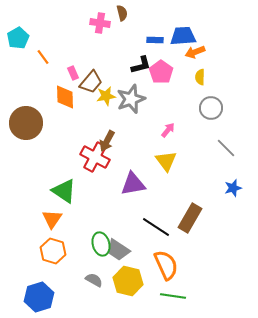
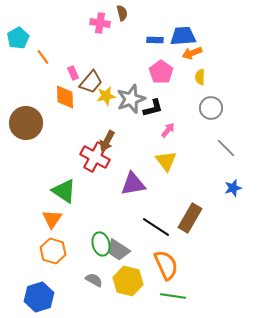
orange arrow: moved 3 px left, 1 px down
black L-shape: moved 12 px right, 43 px down
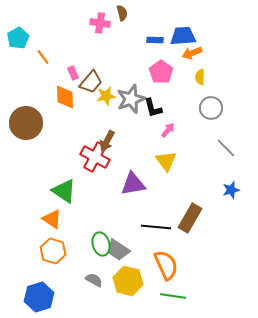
black L-shape: rotated 90 degrees clockwise
blue star: moved 2 px left, 2 px down
orange triangle: rotated 30 degrees counterclockwise
black line: rotated 28 degrees counterclockwise
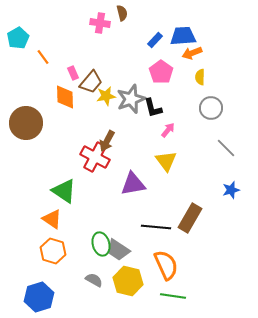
blue rectangle: rotated 49 degrees counterclockwise
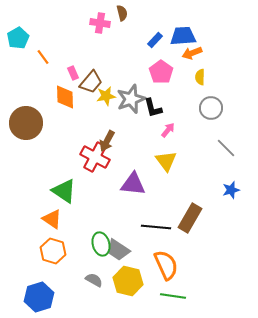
purple triangle: rotated 16 degrees clockwise
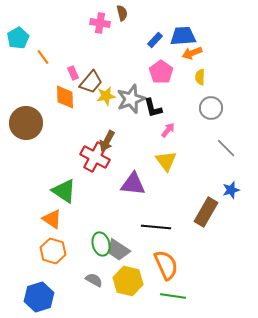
brown rectangle: moved 16 px right, 6 px up
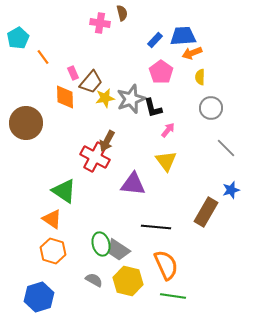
yellow star: moved 1 px left, 2 px down
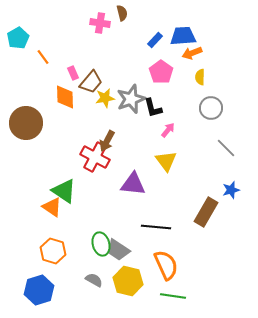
orange triangle: moved 12 px up
blue hexagon: moved 7 px up
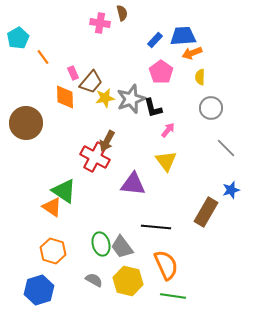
gray trapezoid: moved 4 px right, 3 px up; rotated 20 degrees clockwise
